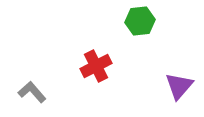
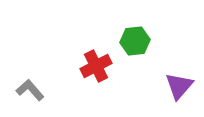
green hexagon: moved 5 px left, 20 px down
gray L-shape: moved 2 px left, 2 px up
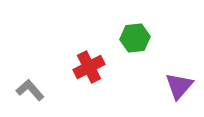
green hexagon: moved 3 px up
red cross: moved 7 px left, 1 px down
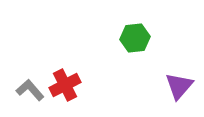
red cross: moved 24 px left, 18 px down
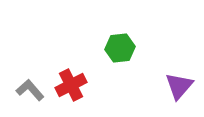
green hexagon: moved 15 px left, 10 px down
red cross: moved 6 px right
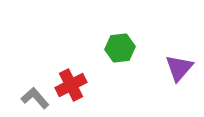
purple triangle: moved 18 px up
gray L-shape: moved 5 px right, 8 px down
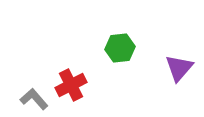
gray L-shape: moved 1 px left, 1 px down
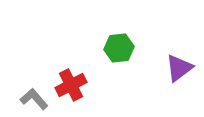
green hexagon: moved 1 px left
purple triangle: rotated 12 degrees clockwise
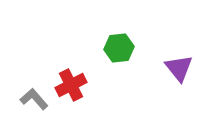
purple triangle: rotated 32 degrees counterclockwise
